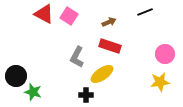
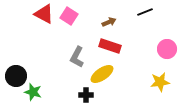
pink circle: moved 2 px right, 5 px up
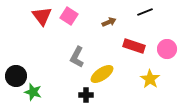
red triangle: moved 2 px left, 2 px down; rotated 25 degrees clockwise
red rectangle: moved 24 px right
yellow star: moved 10 px left, 3 px up; rotated 30 degrees counterclockwise
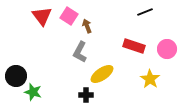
brown arrow: moved 22 px left, 4 px down; rotated 88 degrees counterclockwise
gray L-shape: moved 3 px right, 5 px up
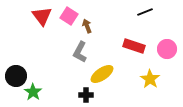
green star: rotated 18 degrees clockwise
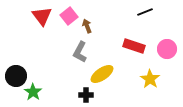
pink square: rotated 18 degrees clockwise
